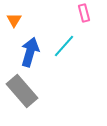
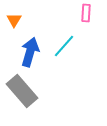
pink rectangle: moved 2 px right; rotated 18 degrees clockwise
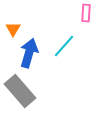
orange triangle: moved 1 px left, 9 px down
blue arrow: moved 1 px left, 1 px down
gray rectangle: moved 2 px left
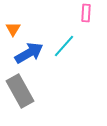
blue arrow: rotated 44 degrees clockwise
gray rectangle: rotated 12 degrees clockwise
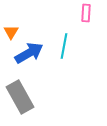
orange triangle: moved 2 px left, 3 px down
cyan line: rotated 30 degrees counterclockwise
gray rectangle: moved 6 px down
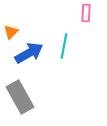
orange triangle: rotated 14 degrees clockwise
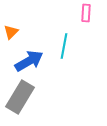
blue arrow: moved 8 px down
gray rectangle: rotated 60 degrees clockwise
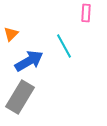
orange triangle: moved 2 px down
cyan line: rotated 40 degrees counterclockwise
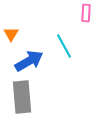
orange triangle: rotated 14 degrees counterclockwise
gray rectangle: moved 2 px right; rotated 36 degrees counterclockwise
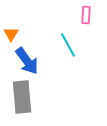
pink rectangle: moved 2 px down
cyan line: moved 4 px right, 1 px up
blue arrow: moved 2 px left; rotated 84 degrees clockwise
